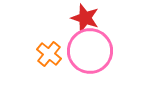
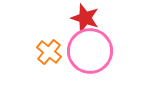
orange cross: moved 2 px up
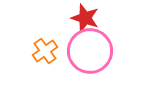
orange cross: moved 4 px left, 1 px up; rotated 15 degrees clockwise
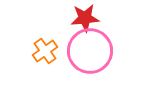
red star: rotated 24 degrees counterclockwise
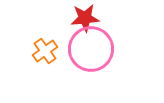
pink circle: moved 1 px right, 2 px up
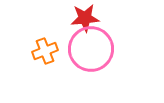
orange cross: rotated 15 degrees clockwise
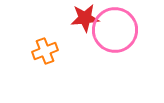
pink circle: moved 24 px right, 19 px up
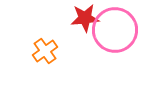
orange cross: rotated 15 degrees counterclockwise
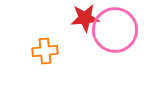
orange cross: rotated 30 degrees clockwise
